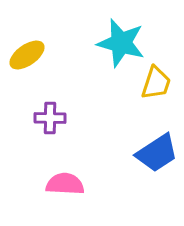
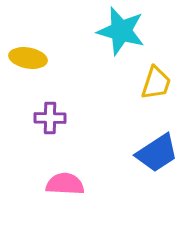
cyan star: moved 12 px up
yellow ellipse: moved 1 px right, 3 px down; rotated 45 degrees clockwise
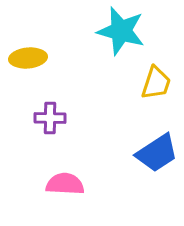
yellow ellipse: rotated 15 degrees counterclockwise
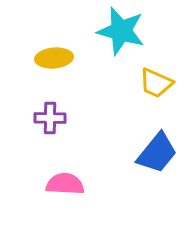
yellow ellipse: moved 26 px right
yellow trapezoid: rotated 96 degrees clockwise
blue trapezoid: rotated 18 degrees counterclockwise
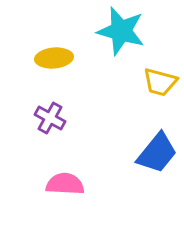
yellow trapezoid: moved 4 px right, 1 px up; rotated 9 degrees counterclockwise
purple cross: rotated 28 degrees clockwise
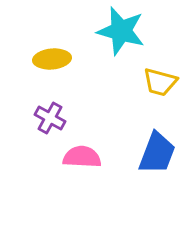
yellow ellipse: moved 2 px left, 1 px down
blue trapezoid: rotated 18 degrees counterclockwise
pink semicircle: moved 17 px right, 27 px up
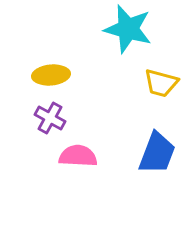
cyan star: moved 7 px right, 2 px up
yellow ellipse: moved 1 px left, 16 px down
yellow trapezoid: moved 1 px right, 1 px down
pink semicircle: moved 4 px left, 1 px up
